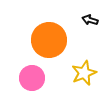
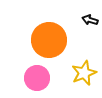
pink circle: moved 5 px right
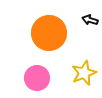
orange circle: moved 7 px up
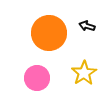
black arrow: moved 3 px left, 6 px down
yellow star: rotated 10 degrees counterclockwise
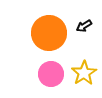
black arrow: moved 3 px left; rotated 49 degrees counterclockwise
pink circle: moved 14 px right, 4 px up
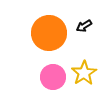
pink circle: moved 2 px right, 3 px down
